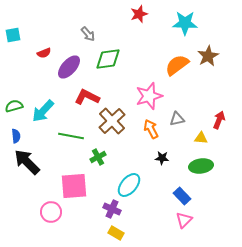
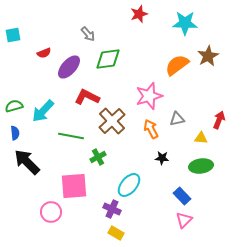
blue semicircle: moved 1 px left, 3 px up
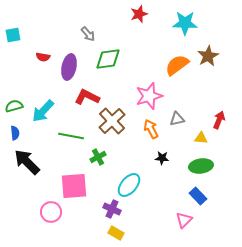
red semicircle: moved 1 px left, 4 px down; rotated 32 degrees clockwise
purple ellipse: rotated 30 degrees counterclockwise
blue rectangle: moved 16 px right
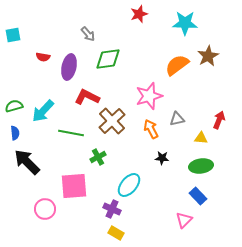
green line: moved 3 px up
pink circle: moved 6 px left, 3 px up
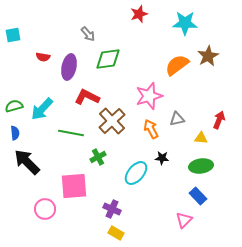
cyan arrow: moved 1 px left, 2 px up
cyan ellipse: moved 7 px right, 12 px up
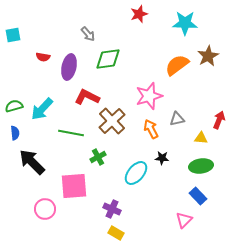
black arrow: moved 5 px right
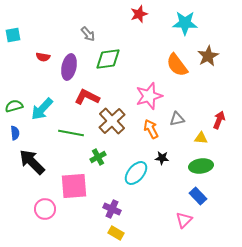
orange semicircle: rotated 90 degrees counterclockwise
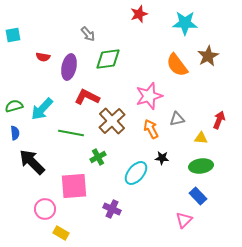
yellow rectangle: moved 55 px left
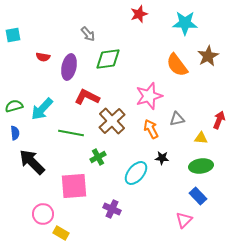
pink circle: moved 2 px left, 5 px down
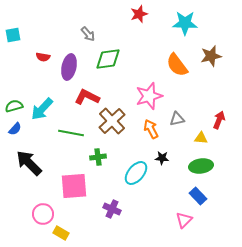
brown star: moved 3 px right; rotated 15 degrees clockwise
blue semicircle: moved 4 px up; rotated 48 degrees clockwise
green cross: rotated 21 degrees clockwise
black arrow: moved 3 px left, 1 px down
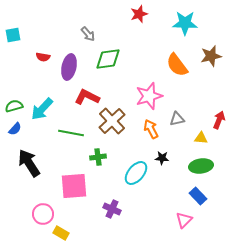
black arrow: rotated 12 degrees clockwise
